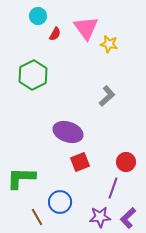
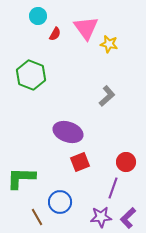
green hexagon: moved 2 px left; rotated 12 degrees counterclockwise
purple star: moved 1 px right
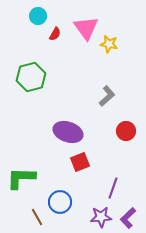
green hexagon: moved 2 px down; rotated 24 degrees clockwise
red circle: moved 31 px up
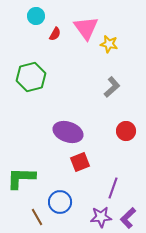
cyan circle: moved 2 px left
gray L-shape: moved 5 px right, 9 px up
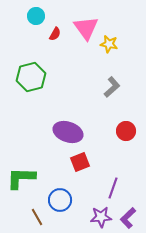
blue circle: moved 2 px up
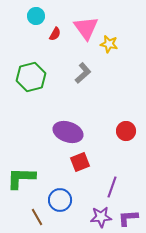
gray L-shape: moved 29 px left, 14 px up
purple line: moved 1 px left, 1 px up
purple L-shape: rotated 40 degrees clockwise
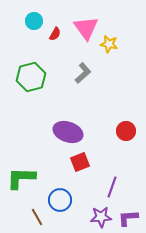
cyan circle: moved 2 px left, 5 px down
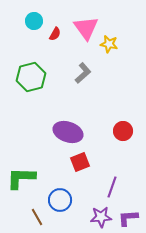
red circle: moved 3 px left
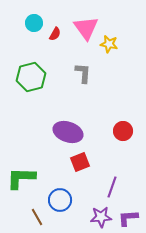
cyan circle: moved 2 px down
gray L-shape: rotated 45 degrees counterclockwise
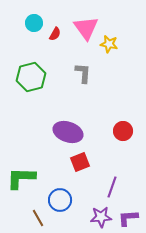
brown line: moved 1 px right, 1 px down
